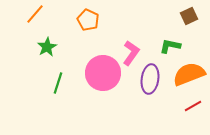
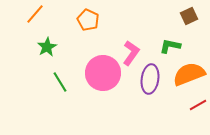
green line: moved 2 px right, 1 px up; rotated 50 degrees counterclockwise
red line: moved 5 px right, 1 px up
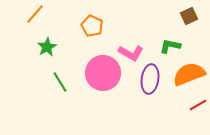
orange pentagon: moved 4 px right, 6 px down
pink L-shape: rotated 85 degrees clockwise
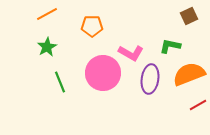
orange line: moved 12 px right; rotated 20 degrees clockwise
orange pentagon: rotated 25 degrees counterclockwise
green line: rotated 10 degrees clockwise
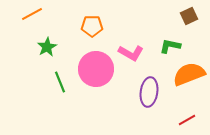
orange line: moved 15 px left
pink circle: moved 7 px left, 4 px up
purple ellipse: moved 1 px left, 13 px down
red line: moved 11 px left, 15 px down
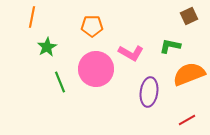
orange line: moved 3 px down; rotated 50 degrees counterclockwise
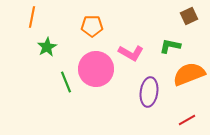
green line: moved 6 px right
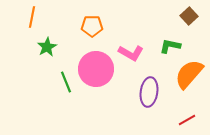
brown square: rotated 18 degrees counterclockwise
orange semicircle: rotated 28 degrees counterclockwise
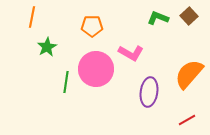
green L-shape: moved 12 px left, 28 px up; rotated 10 degrees clockwise
green line: rotated 30 degrees clockwise
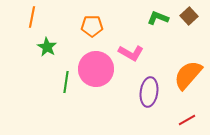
green star: rotated 12 degrees counterclockwise
orange semicircle: moved 1 px left, 1 px down
